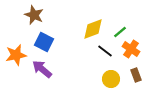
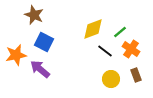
purple arrow: moved 2 px left
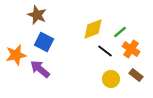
brown star: moved 3 px right
brown rectangle: rotated 32 degrees counterclockwise
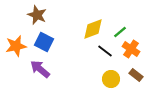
orange star: moved 9 px up
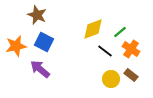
brown rectangle: moved 5 px left
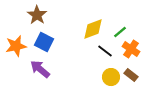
brown star: rotated 12 degrees clockwise
yellow circle: moved 2 px up
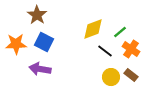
orange star: moved 2 px up; rotated 10 degrees clockwise
purple arrow: rotated 30 degrees counterclockwise
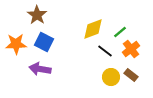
orange cross: rotated 18 degrees clockwise
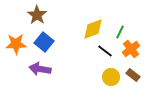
green line: rotated 24 degrees counterclockwise
blue square: rotated 12 degrees clockwise
brown rectangle: moved 2 px right
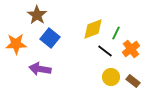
green line: moved 4 px left, 1 px down
blue square: moved 6 px right, 4 px up
brown rectangle: moved 6 px down
